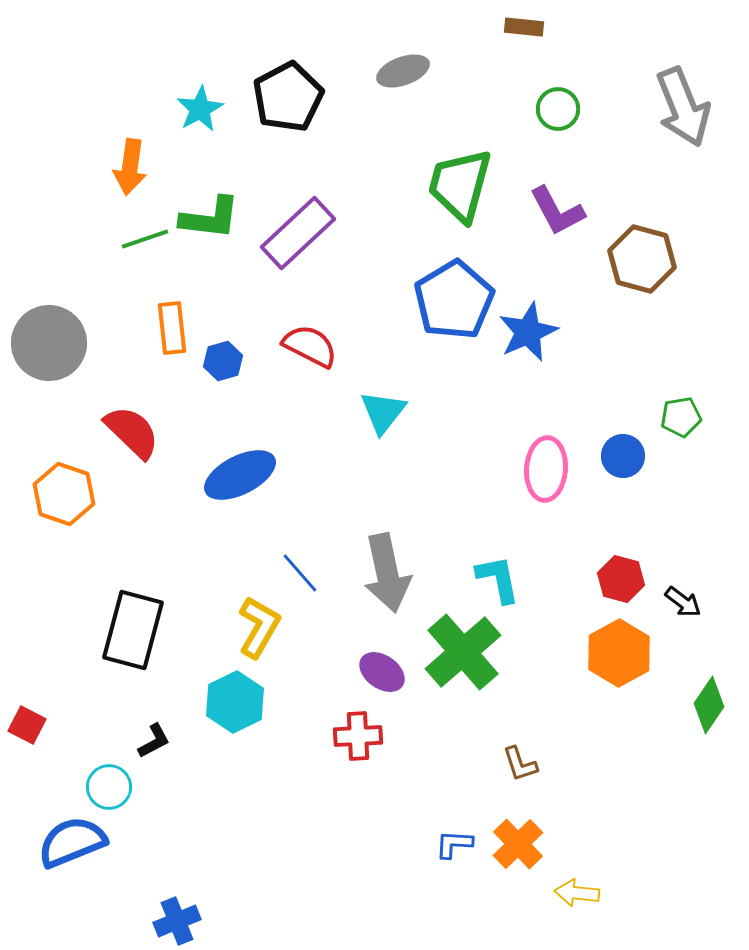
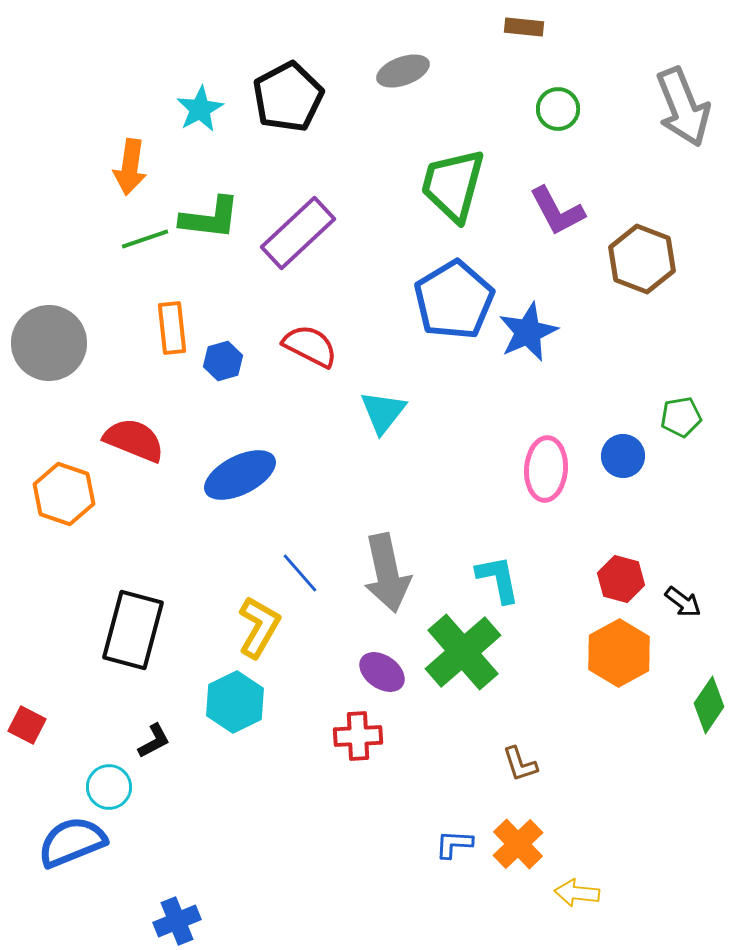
green trapezoid at (460, 185): moved 7 px left
brown hexagon at (642, 259): rotated 6 degrees clockwise
red semicircle at (132, 432): moved 2 px right, 8 px down; rotated 22 degrees counterclockwise
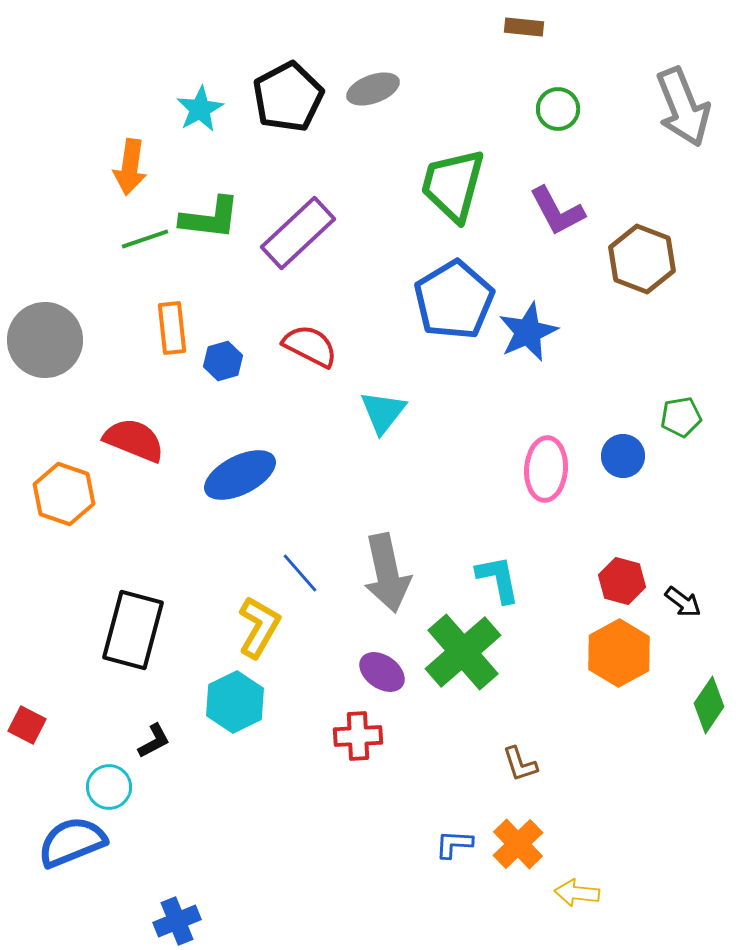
gray ellipse at (403, 71): moved 30 px left, 18 px down
gray circle at (49, 343): moved 4 px left, 3 px up
red hexagon at (621, 579): moved 1 px right, 2 px down
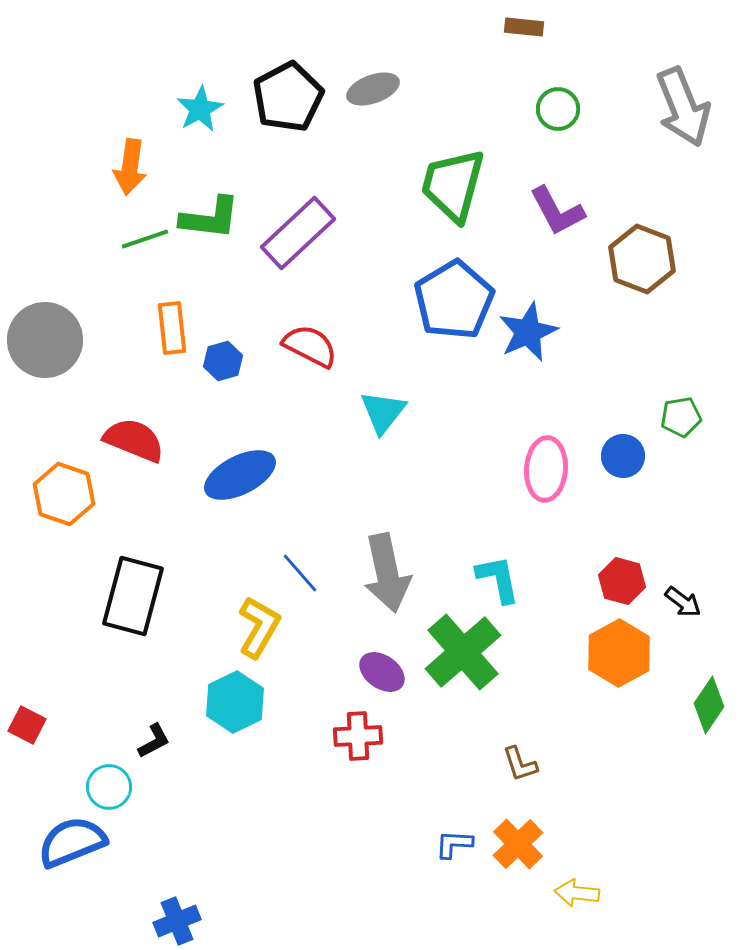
black rectangle at (133, 630): moved 34 px up
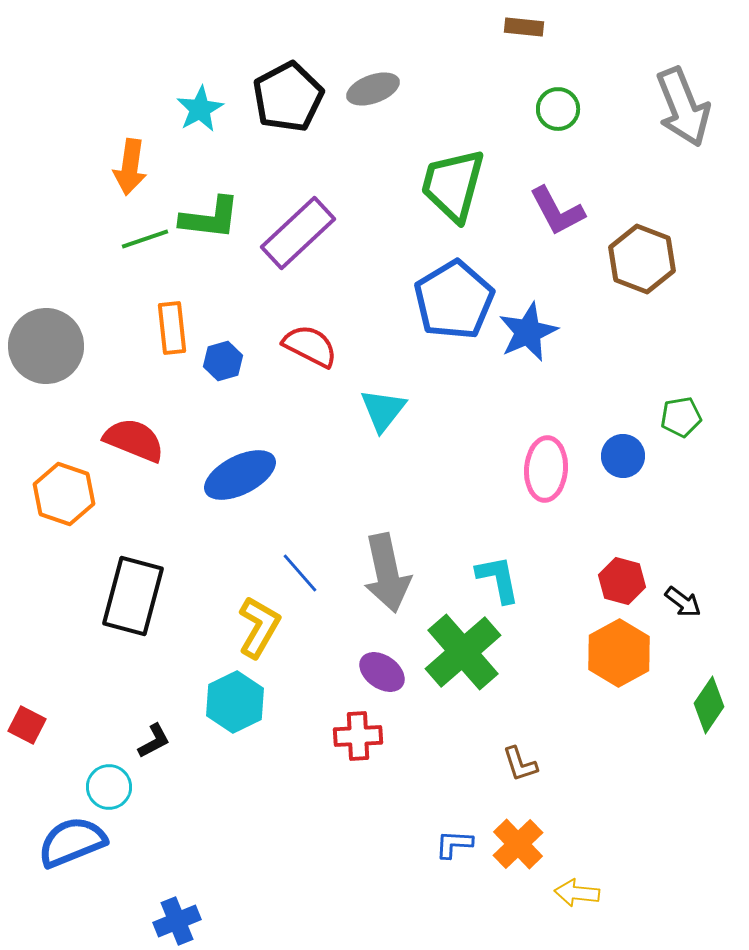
gray circle at (45, 340): moved 1 px right, 6 px down
cyan triangle at (383, 412): moved 2 px up
